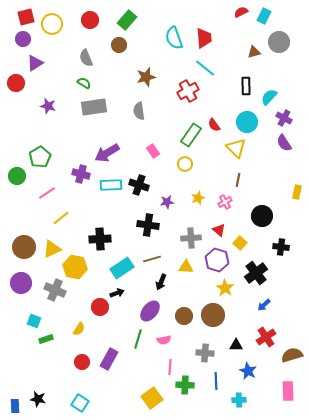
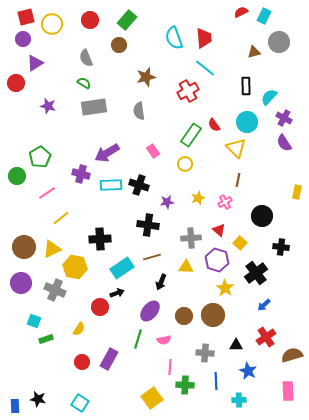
brown line at (152, 259): moved 2 px up
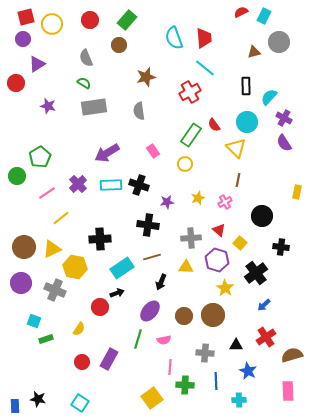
purple triangle at (35, 63): moved 2 px right, 1 px down
red cross at (188, 91): moved 2 px right, 1 px down
purple cross at (81, 174): moved 3 px left, 10 px down; rotated 30 degrees clockwise
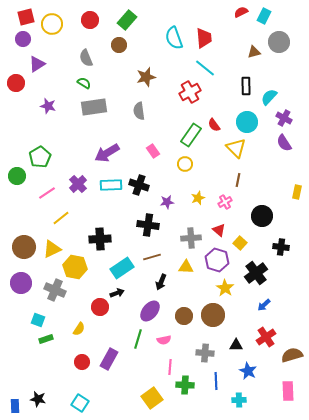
cyan square at (34, 321): moved 4 px right, 1 px up
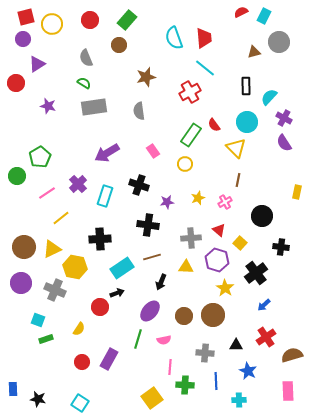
cyan rectangle at (111, 185): moved 6 px left, 11 px down; rotated 70 degrees counterclockwise
blue rectangle at (15, 406): moved 2 px left, 17 px up
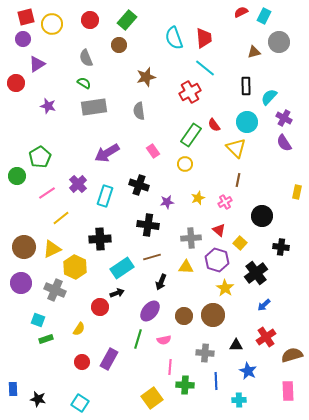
yellow hexagon at (75, 267): rotated 15 degrees clockwise
